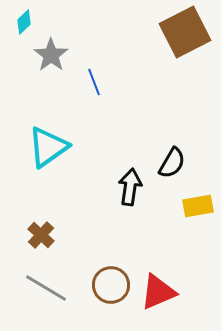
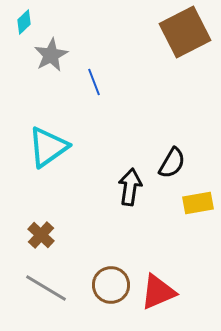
gray star: rotated 8 degrees clockwise
yellow rectangle: moved 3 px up
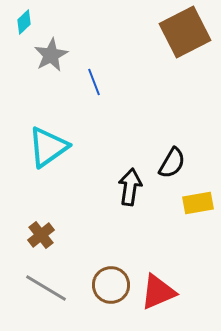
brown cross: rotated 8 degrees clockwise
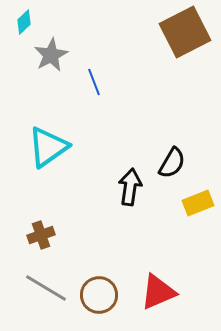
yellow rectangle: rotated 12 degrees counterclockwise
brown cross: rotated 20 degrees clockwise
brown circle: moved 12 px left, 10 px down
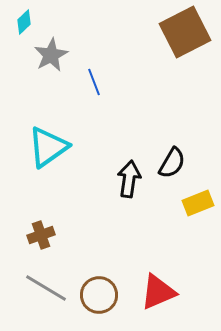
black arrow: moved 1 px left, 8 px up
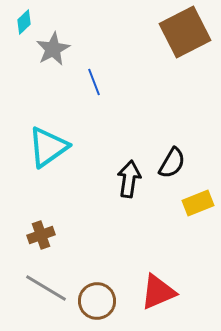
gray star: moved 2 px right, 6 px up
brown circle: moved 2 px left, 6 px down
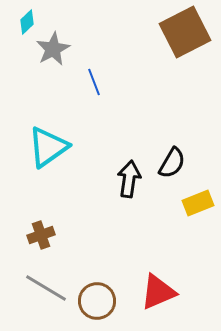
cyan diamond: moved 3 px right
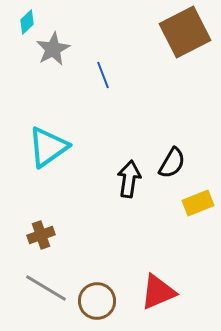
blue line: moved 9 px right, 7 px up
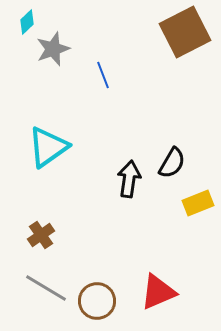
gray star: rotated 8 degrees clockwise
brown cross: rotated 16 degrees counterclockwise
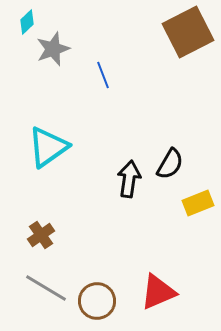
brown square: moved 3 px right
black semicircle: moved 2 px left, 1 px down
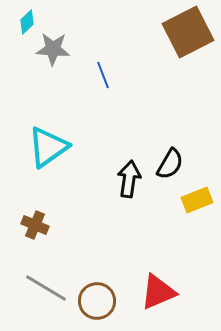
gray star: rotated 24 degrees clockwise
yellow rectangle: moved 1 px left, 3 px up
brown cross: moved 6 px left, 10 px up; rotated 32 degrees counterclockwise
